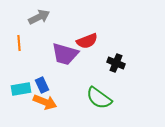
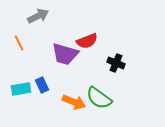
gray arrow: moved 1 px left, 1 px up
orange line: rotated 21 degrees counterclockwise
orange arrow: moved 29 px right
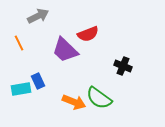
red semicircle: moved 1 px right, 7 px up
purple trapezoid: moved 4 px up; rotated 28 degrees clockwise
black cross: moved 7 px right, 3 px down
blue rectangle: moved 4 px left, 4 px up
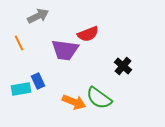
purple trapezoid: rotated 36 degrees counterclockwise
black cross: rotated 18 degrees clockwise
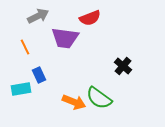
red semicircle: moved 2 px right, 16 px up
orange line: moved 6 px right, 4 px down
purple trapezoid: moved 12 px up
blue rectangle: moved 1 px right, 6 px up
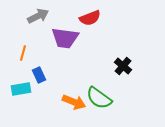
orange line: moved 2 px left, 6 px down; rotated 42 degrees clockwise
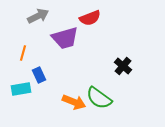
purple trapezoid: rotated 24 degrees counterclockwise
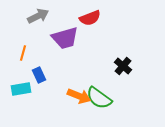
orange arrow: moved 5 px right, 6 px up
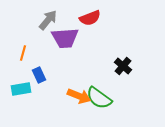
gray arrow: moved 10 px right, 4 px down; rotated 25 degrees counterclockwise
purple trapezoid: rotated 12 degrees clockwise
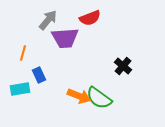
cyan rectangle: moved 1 px left
